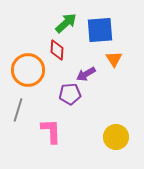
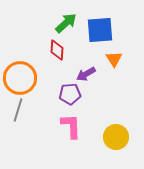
orange circle: moved 8 px left, 8 px down
pink L-shape: moved 20 px right, 5 px up
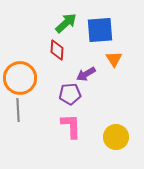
gray line: rotated 20 degrees counterclockwise
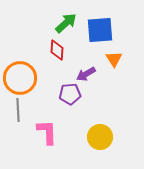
pink L-shape: moved 24 px left, 6 px down
yellow circle: moved 16 px left
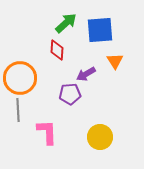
orange triangle: moved 1 px right, 2 px down
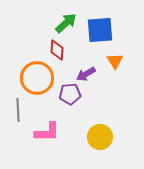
orange circle: moved 17 px right
pink L-shape: rotated 92 degrees clockwise
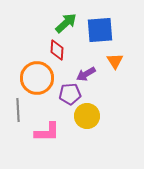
yellow circle: moved 13 px left, 21 px up
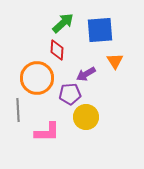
green arrow: moved 3 px left
yellow circle: moved 1 px left, 1 px down
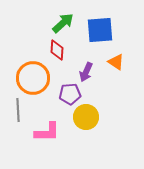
orange triangle: moved 1 px right, 1 px down; rotated 24 degrees counterclockwise
purple arrow: moved 2 px up; rotated 36 degrees counterclockwise
orange circle: moved 4 px left
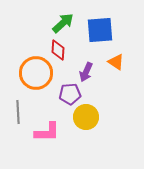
red diamond: moved 1 px right
orange circle: moved 3 px right, 5 px up
gray line: moved 2 px down
